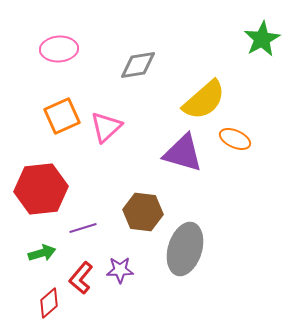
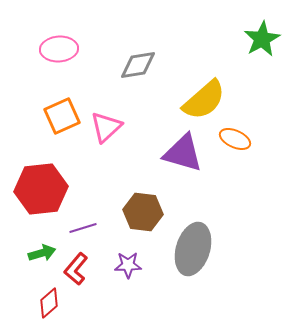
gray ellipse: moved 8 px right
purple star: moved 8 px right, 5 px up
red L-shape: moved 5 px left, 9 px up
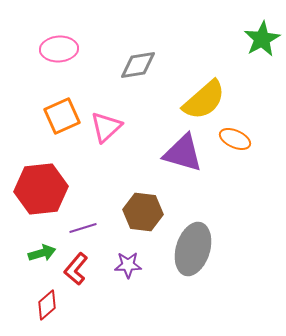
red diamond: moved 2 px left, 2 px down
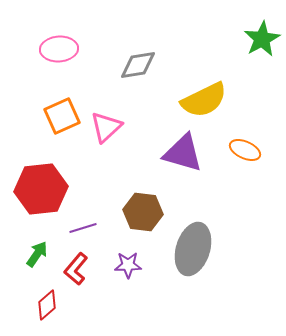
yellow semicircle: rotated 15 degrees clockwise
orange ellipse: moved 10 px right, 11 px down
green arrow: moved 5 px left, 1 px down; rotated 40 degrees counterclockwise
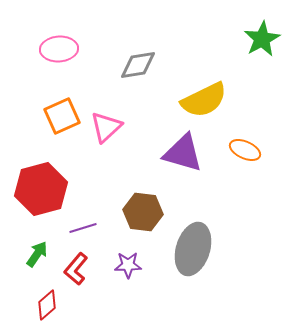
red hexagon: rotated 9 degrees counterclockwise
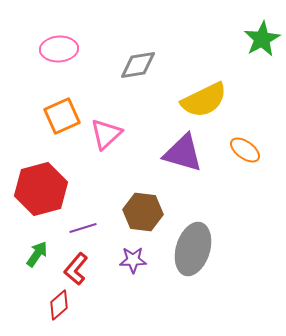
pink triangle: moved 7 px down
orange ellipse: rotated 12 degrees clockwise
purple star: moved 5 px right, 5 px up
red diamond: moved 12 px right
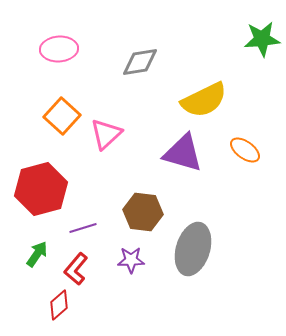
green star: rotated 24 degrees clockwise
gray diamond: moved 2 px right, 3 px up
orange square: rotated 24 degrees counterclockwise
purple star: moved 2 px left
